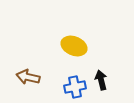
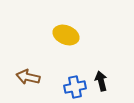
yellow ellipse: moved 8 px left, 11 px up
black arrow: moved 1 px down
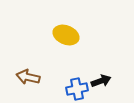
black arrow: rotated 84 degrees clockwise
blue cross: moved 2 px right, 2 px down
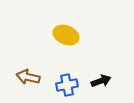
blue cross: moved 10 px left, 4 px up
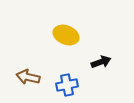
black arrow: moved 19 px up
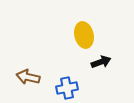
yellow ellipse: moved 18 px right; rotated 55 degrees clockwise
blue cross: moved 3 px down
